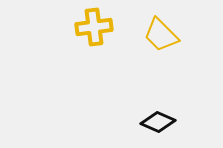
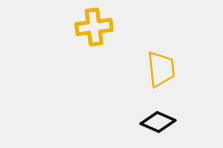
yellow trapezoid: moved 34 px down; rotated 141 degrees counterclockwise
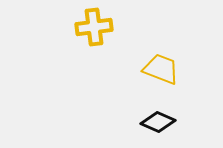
yellow trapezoid: rotated 63 degrees counterclockwise
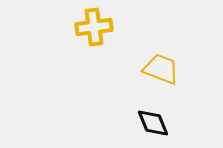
black diamond: moved 5 px left, 1 px down; rotated 44 degrees clockwise
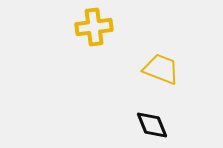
black diamond: moved 1 px left, 2 px down
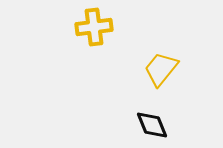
yellow trapezoid: rotated 72 degrees counterclockwise
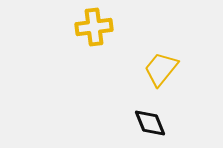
black diamond: moved 2 px left, 2 px up
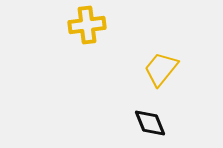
yellow cross: moved 7 px left, 2 px up
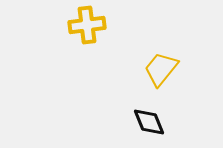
black diamond: moved 1 px left, 1 px up
